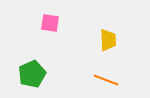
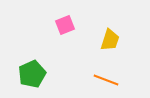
pink square: moved 15 px right, 2 px down; rotated 30 degrees counterclockwise
yellow trapezoid: moved 2 px right; rotated 20 degrees clockwise
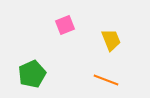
yellow trapezoid: moved 1 px right; rotated 40 degrees counterclockwise
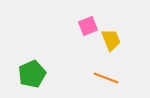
pink square: moved 23 px right, 1 px down
orange line: moved 2 px up
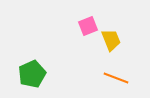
orange line: moved 10 px right
